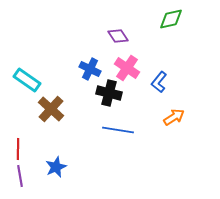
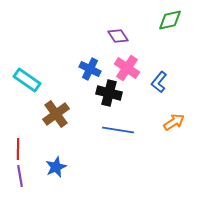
green diamond: moved 1 px left, 1 px down
brown cross: moved 5 px right, 5 px down; rotated 12 degrees clockwise
orange arrow: moved 5 px down
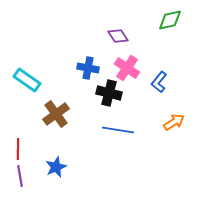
blue cross: moved 2 px left, 1 px up; rotated 15 degrees counterclockwise
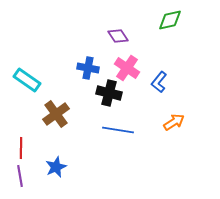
red line: moved 3 px right, 1 px up
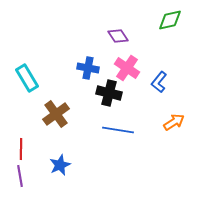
cyan rectangle: moved 2 px up; rotated 24 degrees clockwise
red line: moved 1 px down
blue star: moved 4 px right, 2 px up
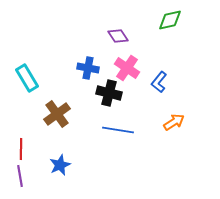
brown cross: moved 1 px right
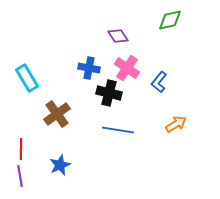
blue cross: moved 1 px right
orange arrow: moved 2 px right, 2 px down
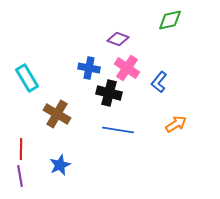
purple diamond: moved 3 px down; rotated 35 degrees counterclockwise
brown cross: rotated 24 degrees counterclockwise
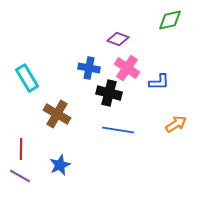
blue L-shape: rotated 130 degrees counterclockwise
purple line: rotated 50 degrees counterclockwise
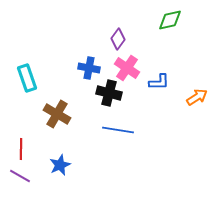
purple diamond: rotated 75 degrees counterclockwise
cyan rectangle: rotated 12 degrees clockwise
orange arrow: moved 21 px right, 27 px up
